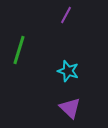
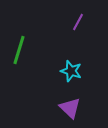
purple line: moved 12 px right, 7 px down
cyan star: moved 3 px right
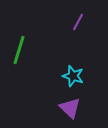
cyan star: moved 2 px right, 5 px down
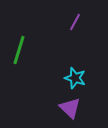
purple line: moved 3 px left
cyan star: moved 2 px right, 2 px down
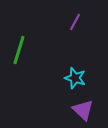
purple triangle: moved 13 px right, 2 px down
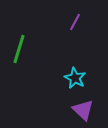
green line: moved 1 px up
cyan star: rotated 10 degrees clockwise
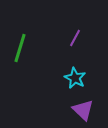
purple line: moved 16 px down
green line: moved 1 px right, 1 px up
